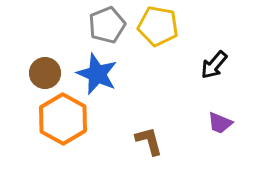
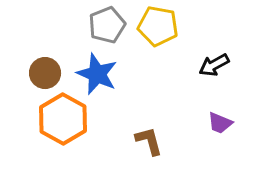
black arrow: rotated 20 degrees clockwise
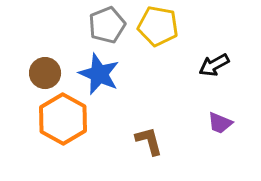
blue star: moved 2 px right
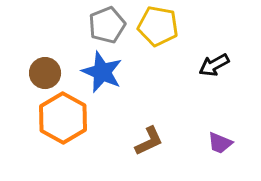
blue star: moved 3 px right, 2 px up
orange hexagon: moved 1 px up
purple trapezoid: moved 20 px down
brown L-shape: rotated 80 degrees clockwise
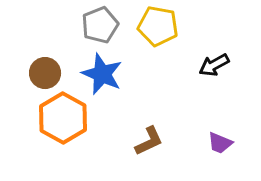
gray pentagon: moved 7 px left
blue star: moved 2 px down
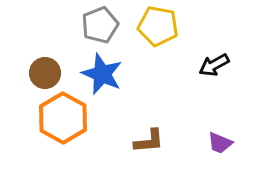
brown L-shape: rotated 20 degrees clockwise
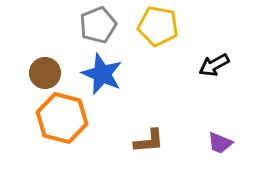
gray pentagon: moved 2 px left
orange hexagon: moved 1 px left; rotated 15 degrees counterclockwise
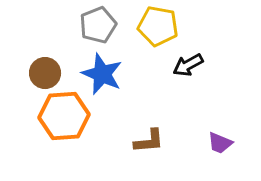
black arrow: moved 26 px left
orange hexagon: moved 2 px right, 2 px up; rotated 18 degrees counterclockwise
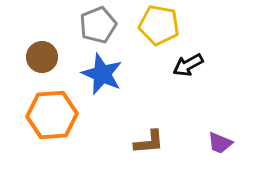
yellow pentagon: moved 1 px right, 1 px up
brown circle: moved 3 px left, 16 px up
orange hexagon: moved 12 px left, 1 px up
brown L-shape: moved 1 px down
